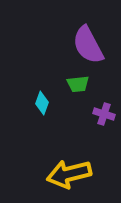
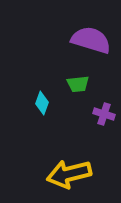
purple semicircle: moved 3 px right, 5 px up; rotated 135 degrees clockwise
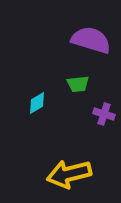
cyan diamond: moved 5 px left; rotated 40 degrees clockwise
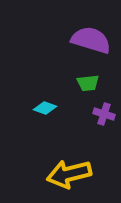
green trapezoid: moved 10 px right, 1 px up
cyan diamond: moved 8 px right, 5 px down; rotated 50 degrees clockwise
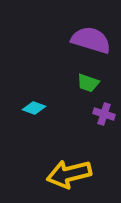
green trapezoid: rotated 25 degrees clockwise
cyan diamond: moved 11 px left
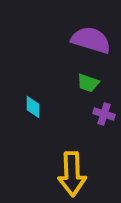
cyan diamond: moved 1 px left, 1 px up; rotated 70 degrees clockwise
yellow arrow: moved 3 px right; rotated 78 degrees counterclockwise
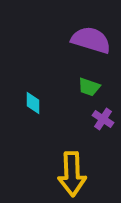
green trapezoid: moved 1 px right, 4 px down
cyan diamond: moved 4 px up
purple cross: moved 1 px left, 5 px down; rotated 15 degrees clockwise
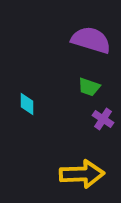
cyan diamond: moved 6 px left, 1 px down
yellow arrow: moved 10 px right; rotated 90 degrees counterclockwise
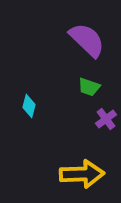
purple semicircle: moved 4 px left; rotated 27 degrees clockwise
cyan diamond: moved 2 px right, 2 px down; rotated 15 degrees clockwise
purple cross: moved 3 px right; rotated 20 degrees clockwise
